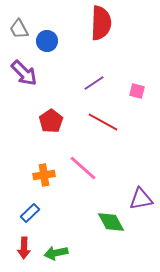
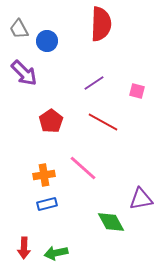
red semicircle: moved 1 px down
blue rectangle: moved 17 px right, 9 px up; rotated 30 degrees clockwise
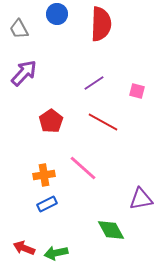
blue circle: moved 10 px right, 27 px up
purple arrow: rotated 92 degrees counterclockwise
blue rectangle: rotated 12 degrees counterclockwise
green diamond: moved 8 px down
red arrow: rotated 110 degrees clockwise
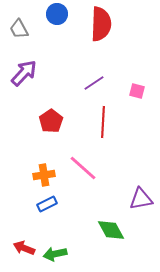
red line: rotated 64 degrees clockwise
green arrow: moved 1 px left, 1 px down
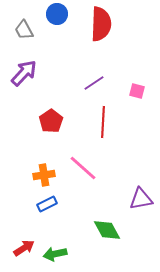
gray trapezoid: moved 5 px right, 1 px down
green diamond: moved 4 px left
red arrow: rotated 125 degrees clockwise
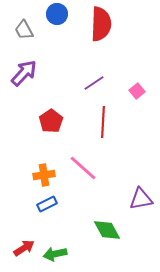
pink square: rotated 35 degrees clockwise
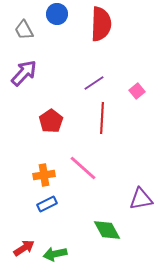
red line: moved 1 px left, 4 px up
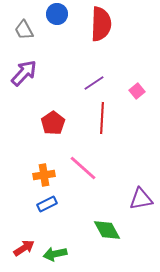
red pentagon: moved 2 px right, 2 px down
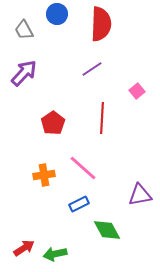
purple line: moved 2 px left, 14 px up
purple triangle: moved 1 px left, 4 px up
blue rectangle: moved 32 px right
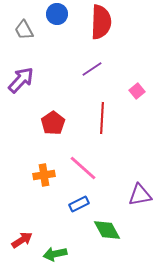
red semicircle: moved 2 px up
purple arrow: moved 3 px left, 7 px down
red arrow: moved 2 px left, 8 px up
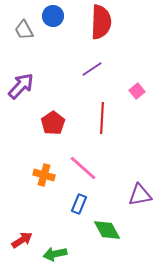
blue circle: moved 4 px left, 2 px down
purple arrow: moved 6 px down
orange cross: rotated 25 degrees clockwise
blue rectangle: rotated 42 degrees counterclockwise
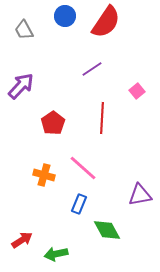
blue circle: moved 12 px right
red semicircle: moved 5 px right; rotated 32 degrees clockwise
green arrow: moved 1 px right
